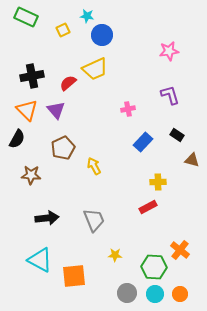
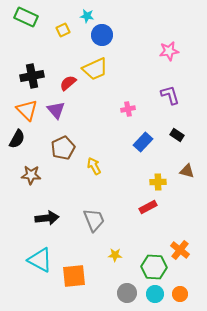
brown triangle: moved 5 px left, 11 px down
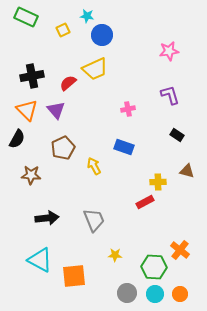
blue rectangle: moved 19 px left, 5 px down; rotated 66 degrees clockwise
red rectangle: moved 3 px left, 5 px up
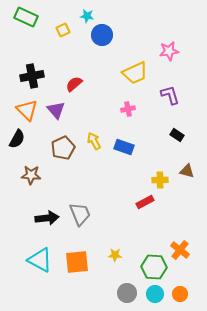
yellow trapezoid: moved 40 px right, 4 px down
red semicircle: moved 6 px right, 1 px down
yellow arrow: moved 25 px up
yellow cross: moved 2 px right, 2 px up
gray trapezoid: moved 14 px left, 6 px up
orange square: moved 3 px right, 14 px up
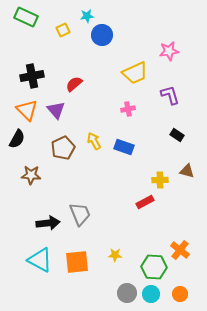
cyan star: rotated 16 degrees counterclockwise
black arrow: moved 1 px right, 5 px down
cyan circle: moved 4 px left
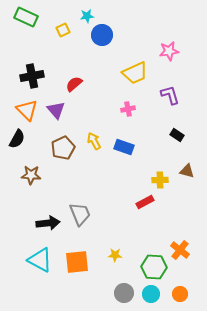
gray circle: moved 3 px left
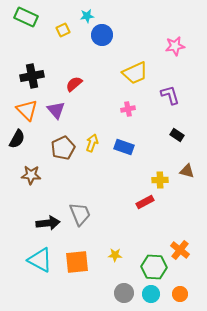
pink star: moved 6 px right, 5 px up
yellow arrow: moved 2 px left, 2 px down; rotated 48 degrees clockwise
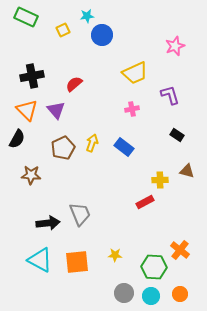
pink star: rotated 12 degrees counterclockwise
pink cross: moved 4 px right
blue rectangle: rotated 18 degrees clockwise
cyan circle: moved 2 px down
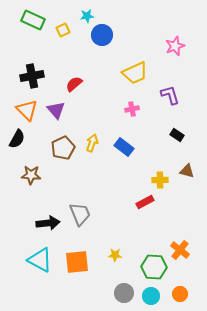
green rectangle: moved 7 px right, 3 px down
